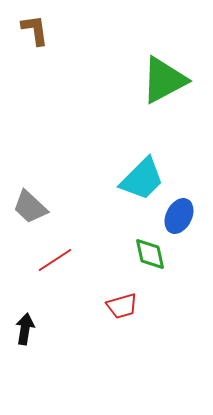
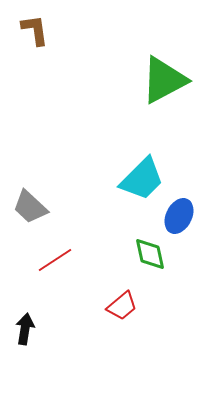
red trapezoid: rotated 24 degrees counterclockwise
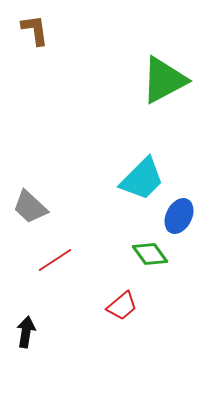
green diamond: rotated 24 degrees counterclockwise
black arrow: moved 1 px right, 3 px down
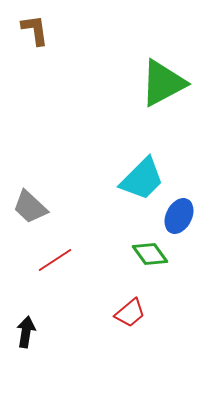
green triangle: moved 1 px left, 3 px down
red trapezoid: moved 8 px right, 7 px down
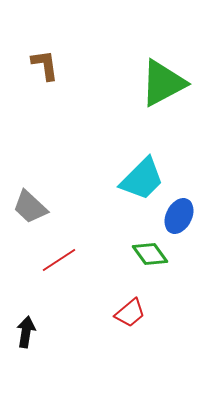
brown L-shape: moved 10 px right, 35 px down
red line: moved 4 px right
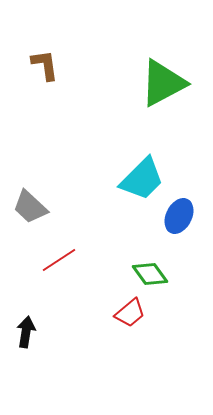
green diamond: moved 20 px down
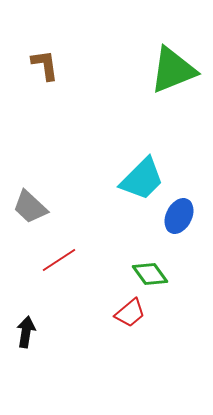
green triangle: moved 10 px right, 13 px up; rotated 6 degrees clockwise
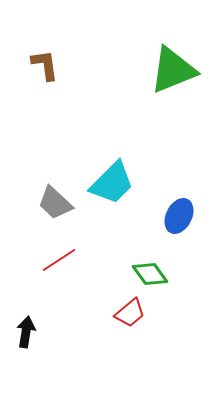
cyan trapezoid: moved 30 px left, 4 px down
gray trapezoid: moved 25 px right, 4 px up
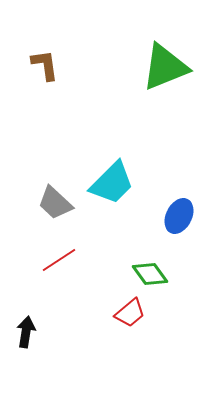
green triangle: moved 8 px left, 3 px up
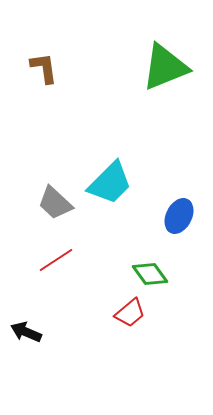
brown L-shape: moved 1 px left, 3 px down
cyan trapezoid: moved 2 px left
red line: moved 3 px left
black arrow: rotated 76 degrees counterclockwise
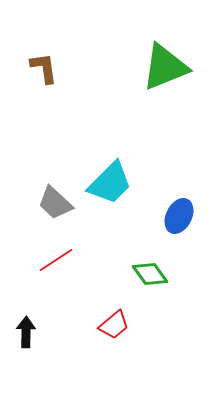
red trapezoid: moved 16 px left, 12 px down
black arrow: rotated 68 degrees clockwise
